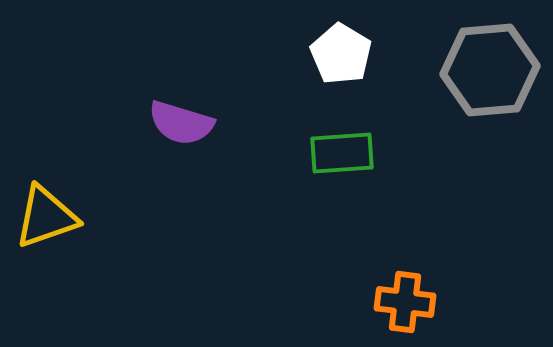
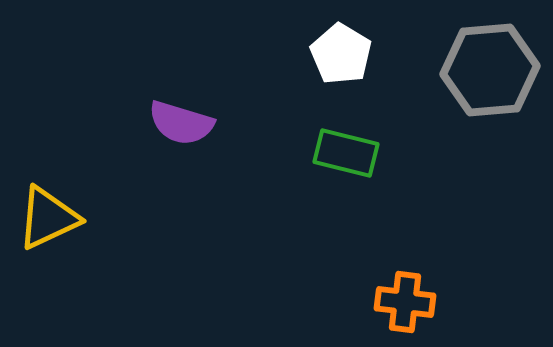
green rectangle: moved 4 px right; rotated 18 degrees clockwise
yellow triangle: moved 2 px right, 1 px down; rotated 6 degrees counterclockwise
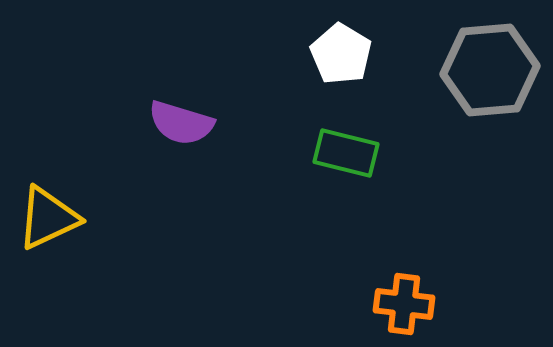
orange cross: moved 1 px left, 2 px down
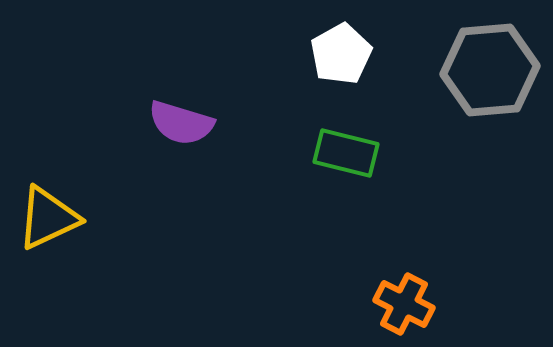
white pentagon: rotated 12 degrees clockwise
orange cross: rotated 20 degrees clockwise
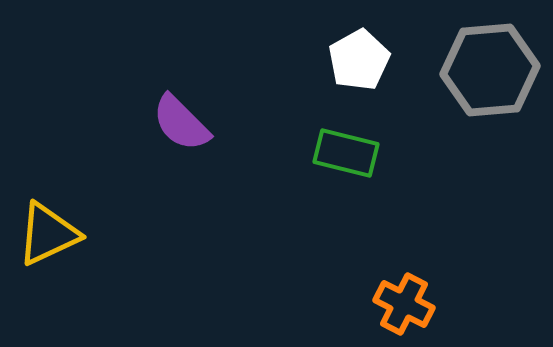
white pentagon: moved 18 px right, 6 px down
purple semicircle: rotated 28 degrees clockwise
yellow triangle: moved 16 px down
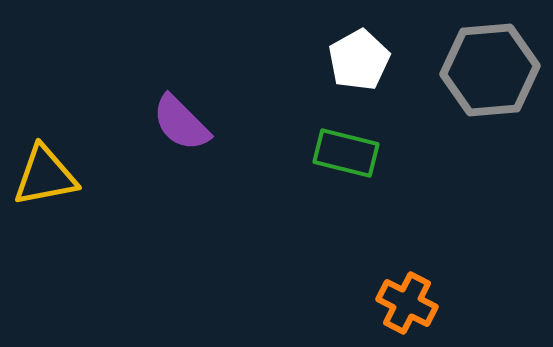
yellow triangle: moved 3 px left, 58 px up; rotated 14 degrees clockwise
orange cross: moved 3 px right, 1 px up
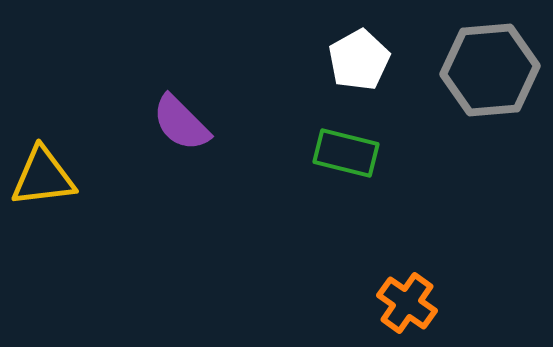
yellow triangle: moved 2 px left, 1 px down; rotated 4 degrees clockwise
orange cross: rotated 8 degrees clockwise
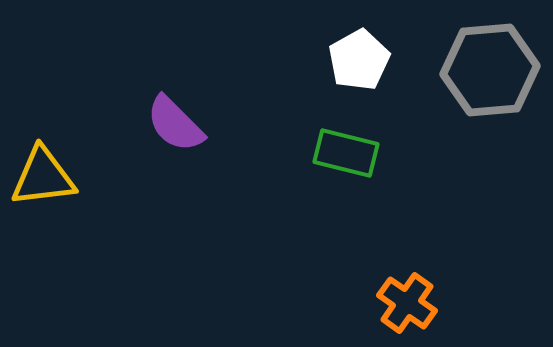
purple semicircle: moved 6 px left, 1 px down
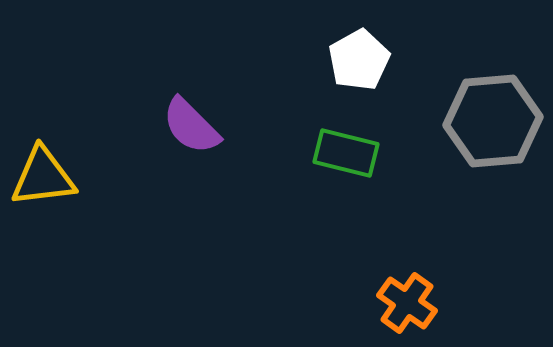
gray hexagon: moved 3 px right, 51 px down
purple semicircle: moved 16 px right, 2 px down
